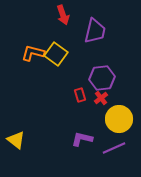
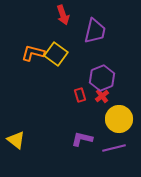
purple hexagon: rotated 15 degrees counterclockwise
red cross: moved 1 px right, 2 px up
purple line: rotated 10 degrees clockwise
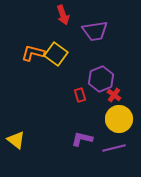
purple trapezoid: rotated 68 degrees clockwise
purple hexagon: moved 1 px left, 1 px down
red cross: moved 12 px right, 1 px up; rotated 16 degrees counterclockwise
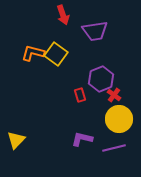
yellow triangle: rotated 36 degrees clockwise
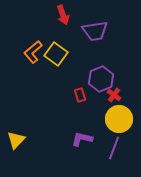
orange L-shape: moved 1 px up; rotated 55 degrees counterclockwise
purple line: rotated 55 degrees counterclockwise
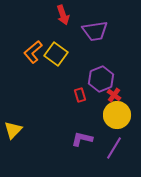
yellow circle: moved 2 px left, 4 px up
yellow triangle: moved 3 px left, 10 px up
purple line: rotated 10 degrees clockwise
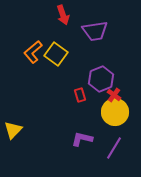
yellow circle: moved 2 px left, 3 px up
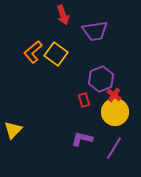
red rectangle: moved 4 px right, 5 px down
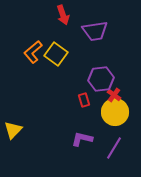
purple hexagon: rotated 15 degrees clockwise
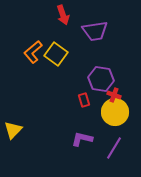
purple hexagon: rotated 15 degrees clockwise
red cross: rotated 16 degrees counterclockwise
